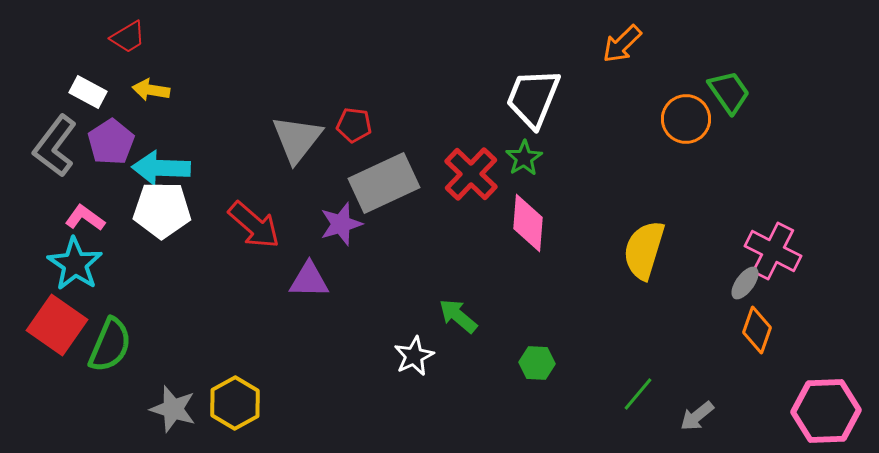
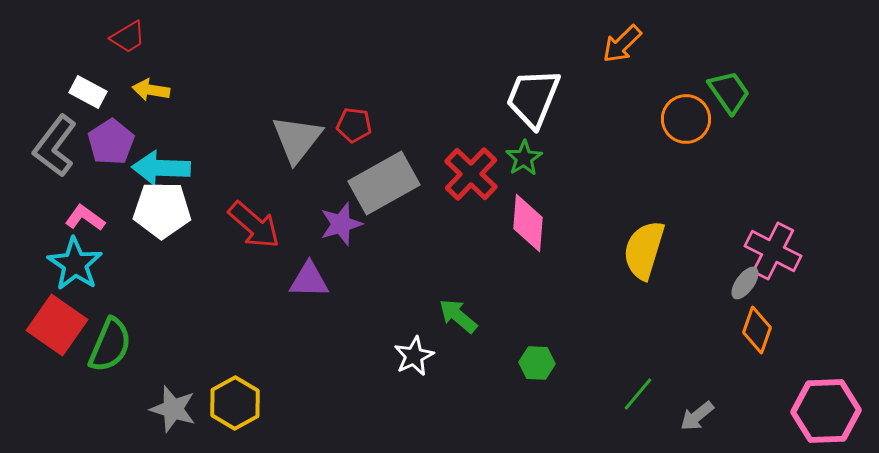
gray rectangle: rotated 4 degrees counterclockwise
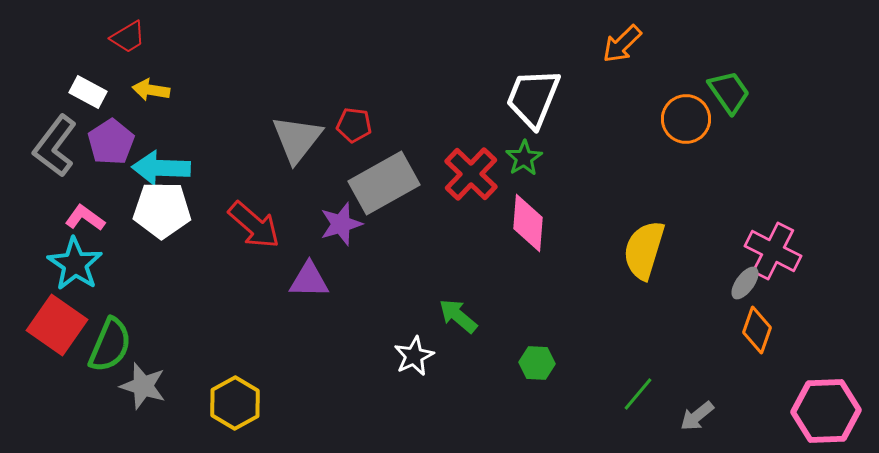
gray star: moved 30 px left, 23 px up
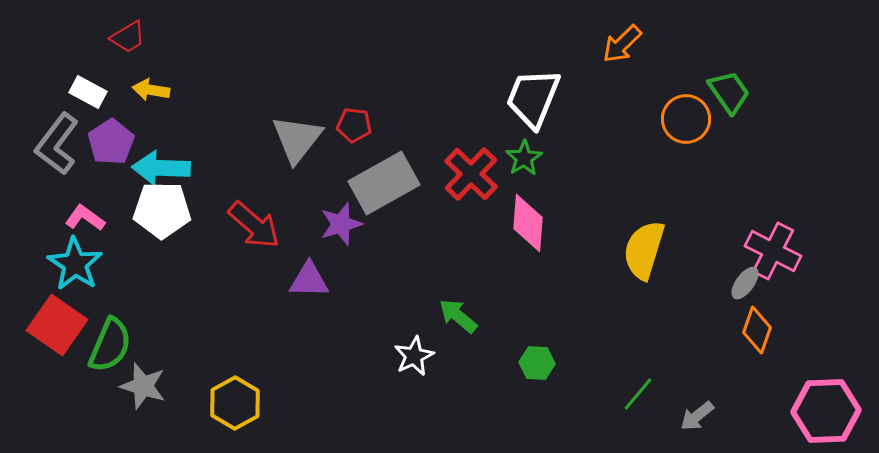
gray L-shape: moved 2 px right, 2 px up
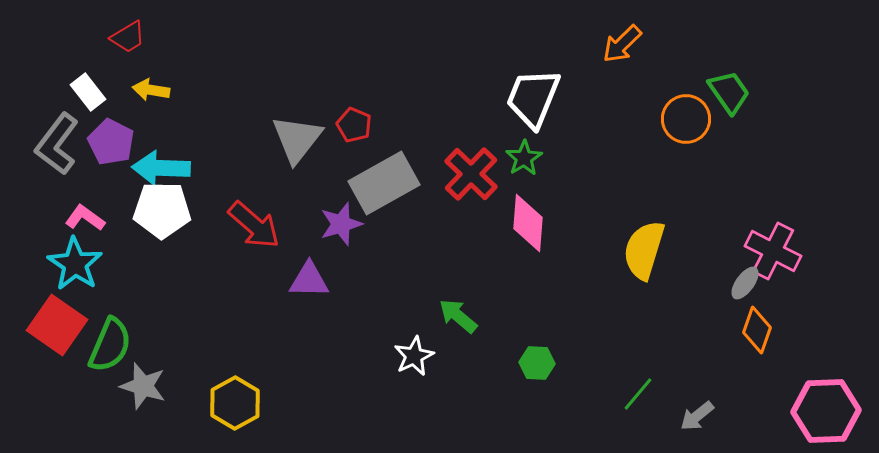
white rectangle: rotated 24 degrees clockwise
red pentagon: rotated 16 degrees clockwise
purple pentagon: rotated 12 degrees counterclockwise
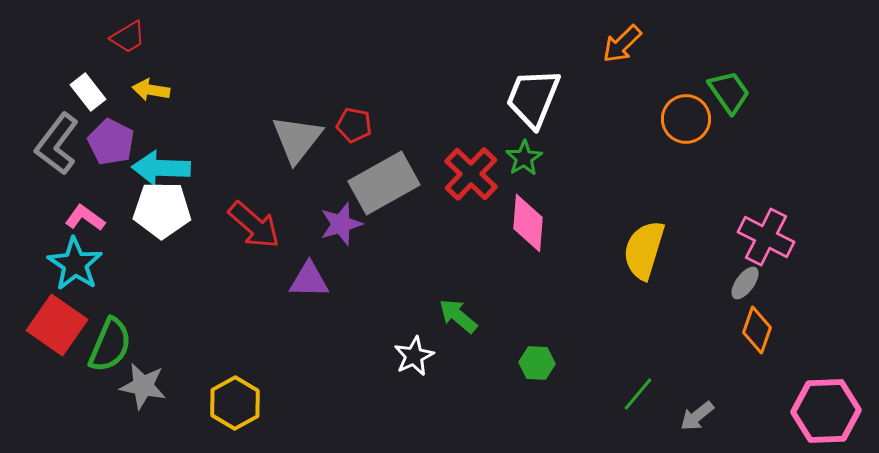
red pentagon: rotated 12 degrees counterclockwise
pink cross: moved 7 px left, 14 px up
gray star: rotated 6 degrees counterclockwise
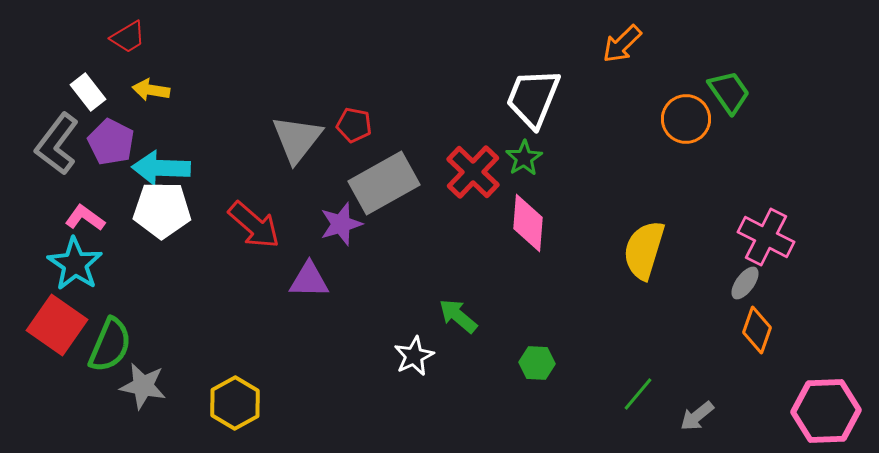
red cross: moved 2 px right, 2 px up
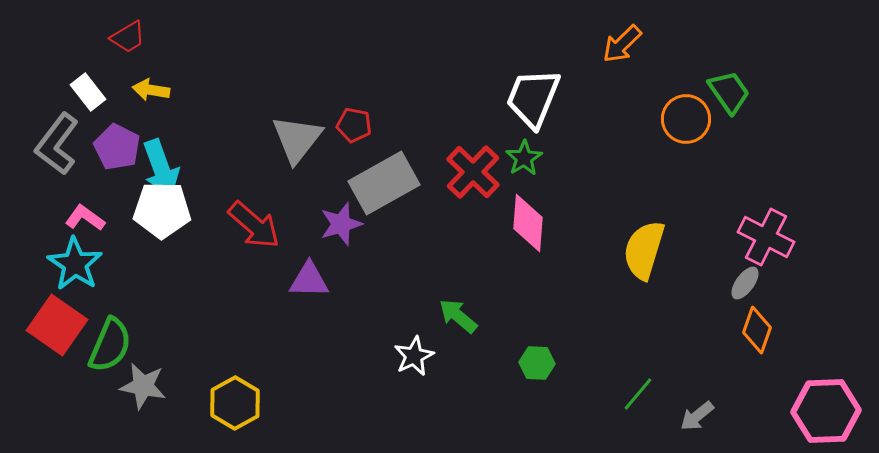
purple pentagon: moved 6 px right, 5 px down
cyan arrow: rotated 112 degrees counterclockwise
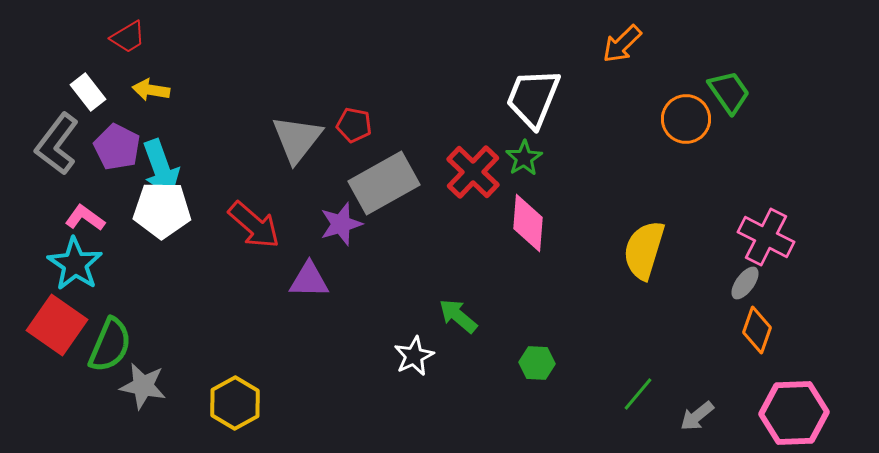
pink hexagon: moved 32 px left, 2 px down
